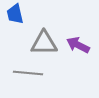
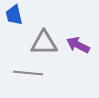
blue trapezoid: moved 1 px left, 1 px down
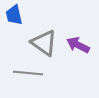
gray triangle: rotated 36 degrees clockwise
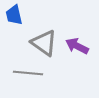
purple arrow: moved 1 px left, 1 px down
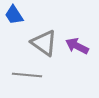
blue trapezoid: rotated 20 degrees counterclockwise
gray line: moved 1 px left, 2 px down
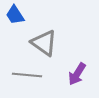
blue trapezoid: moved 1 px right
purple arrow: moved 28 px down; rotated 85 degrees counterclockwise
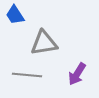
gray triangle: rotated 44 degrees counterclockwise
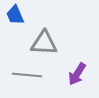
blue trapezoid: rotated 10 degrees clockwise
gray triangle: rotated 12 degrees clockwise
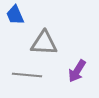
purple arrow: moved 3 px up
